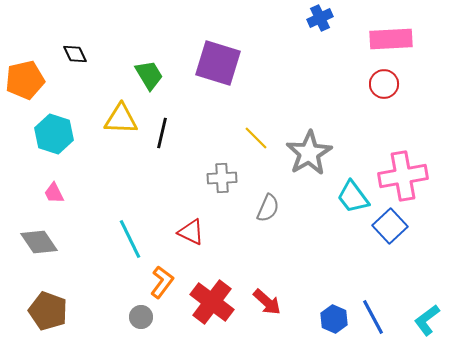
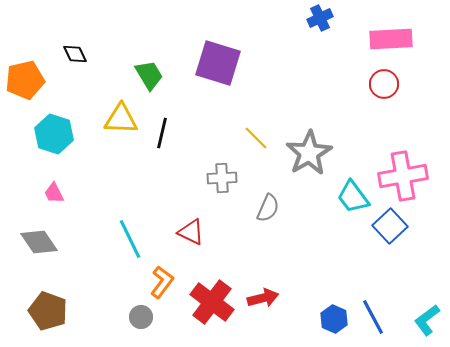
red arrow: moved 4 px left, 4 px up; rotated 56 degrees counterclockwise
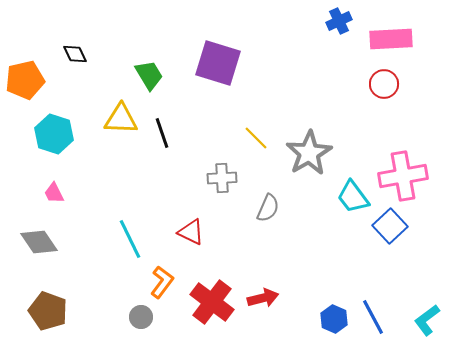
blue cross: moved 19 px right, 3 px down
black line: rotated 32 degrees counterclockwise
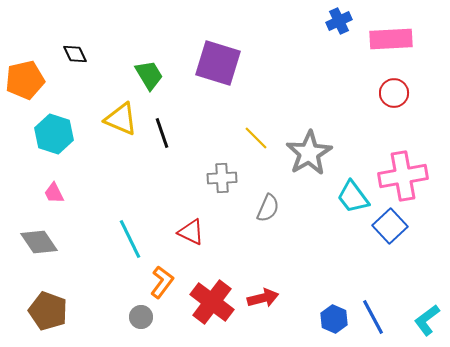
red circle: moved 10 px right, 9 px down
yellow triangle: rotated 21 degrees clockwise
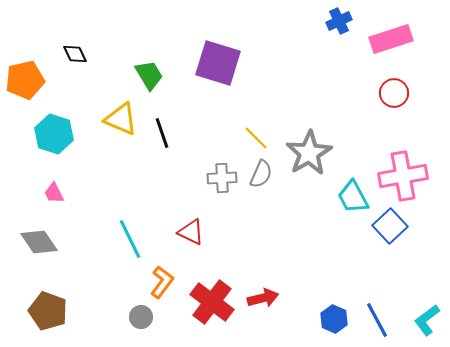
pink rectangle: rotated 15 degrees counterclockwise
cyan trapezoid: rotated 9 degrees clockwise
gray semicircle: moved 7 px left, 34 px up
blue line: moved 4 px right, 3 px down
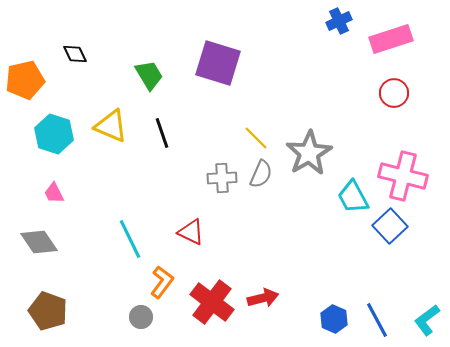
yellow triangle: moved 10 px left, 7 px down
pink cross: rotated 24 degrees clockwise
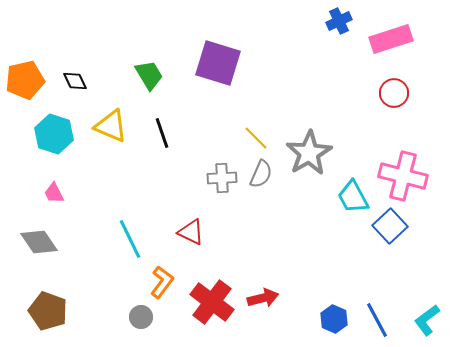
black diamond: moved 27 px down
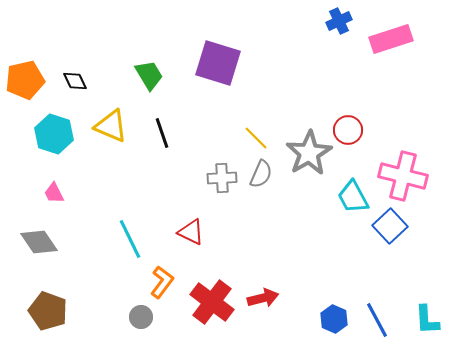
red circle: moved 46 px left, 37 px down
cyan L-shape: rotated 56 degrees counterclockwise
